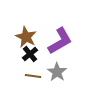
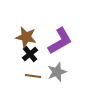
brown star: rotated 15 degrees counterclockwise
gray star: rotated 18 degrees clockwise
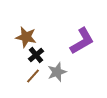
purple L-shape: moved 22 px right
black cross: moved 6 px right, 1 px down
brown line: rotated 56 degrees counterclockwise
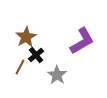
brown star: rotated 30 degrees clockwise
gray star: moved 3 px down; rotated 18 degrees counterclockwise
brown line: moved 13 px left, 9 px up; rotated 14 degrees counterclockwise
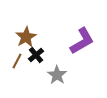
brown line: moved 3 px left, 6 px up
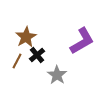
black cross: moved 1 px right
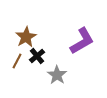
black cross: moved 1 px down
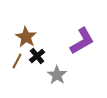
brown star: rotated 10 degrees counterclockwise
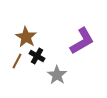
black cross: rotated 21 degrees counterclockwise
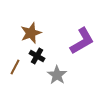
brown star: moved 5 px right, 4 px up; rotated 20 degrees clockwise
brown line: moved 2 px left, 6 px down
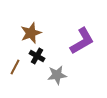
gray star: rotated 30 degrees clockwise
